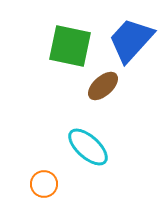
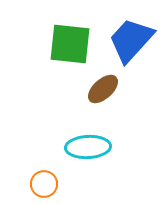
green square: moved 2 px up; rotated 6 degrees counterclockwise
brown ellipse: moved 3 px down
cyan ellipse: rotated 45 degrees counterclockwise
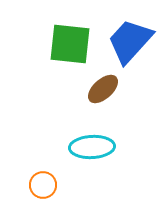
blue trapezoid: moved 1 px left, 1 px down
cyan ellipse: moved 4 px right
orange circle: moved 1 px left, 1 px down
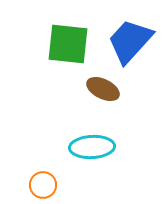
green square: moved 2 px left
brown ellipse: rotated 68 degrees clockwise
